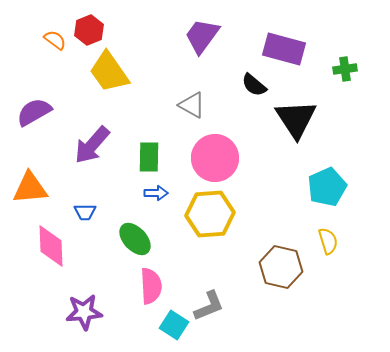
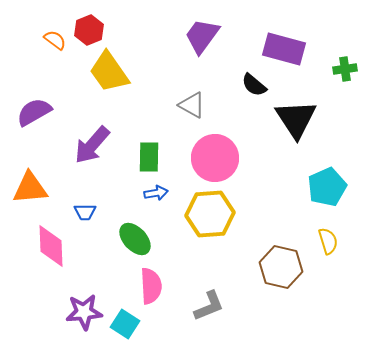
blue arrow: rotated 10 degrees counterclockwise
cyan square: moved 49 px left, 1 px up
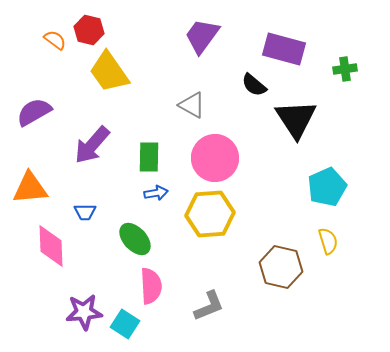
red hexagon: rotated 24 degrees counterclockwise
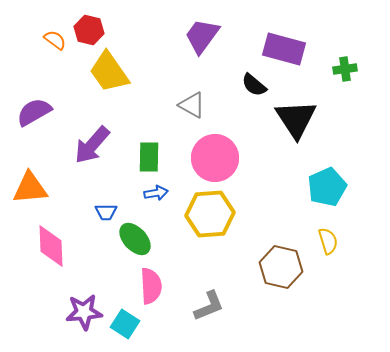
blue trapezoid: moved 21 px right
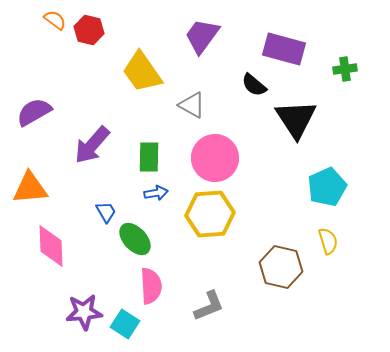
orange semicircle: moved 20 px up
yellow trapezoid: moved 33 px right
blue trapezoid: rotated 120 degrees counterclockwise
